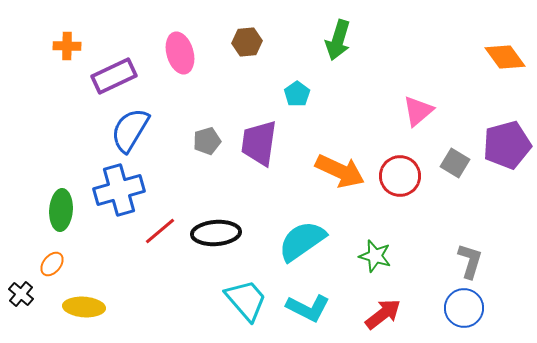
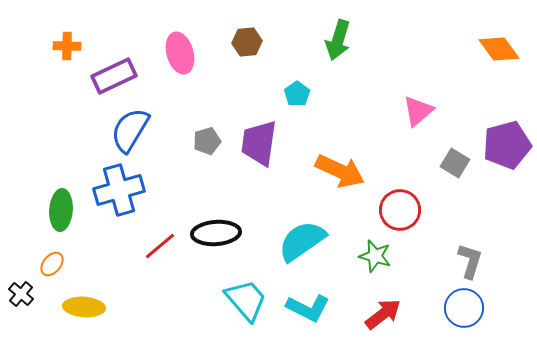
orange diamond: moved 6 px left, 8 px up
red circle: moved 34 px down
red line: moved 15 px down
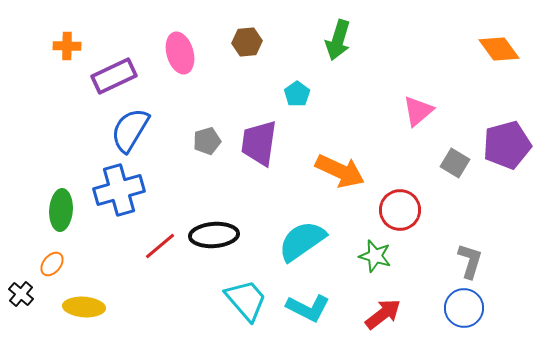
black ellipse: moved 2 px left, 2 px down
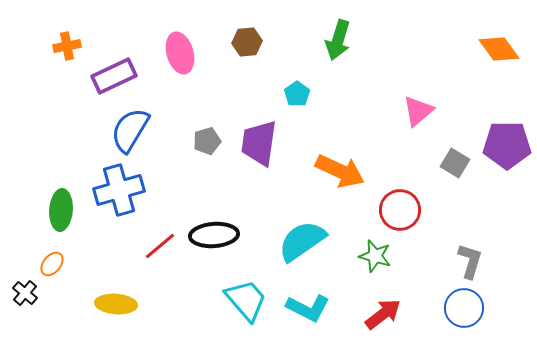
orange cross: rotated 12 degrees counterclockwise
purple pentagon: rotated 15 degrees clockwise
black cross: moved 4 px right, 1 px up
yellow ellipse: moved 32 px right, 3 px up
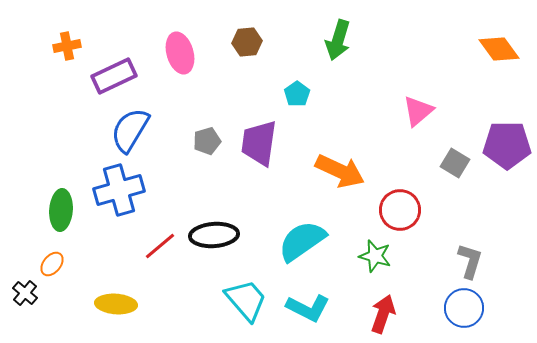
red arrow: rotated 33 degrees counterclockwise
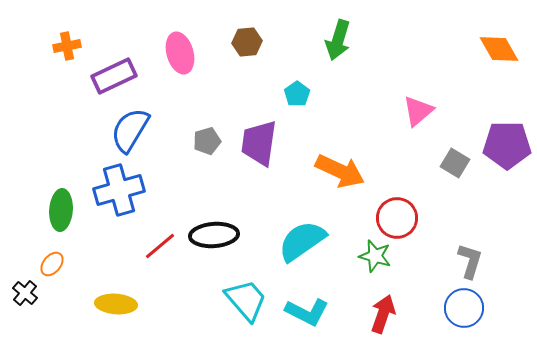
orange diamond: rotated 6 degrees clockwise
red circle: moved 3 px left, 8 px down
cyan L-shape: moved 1 px left, 4 px down
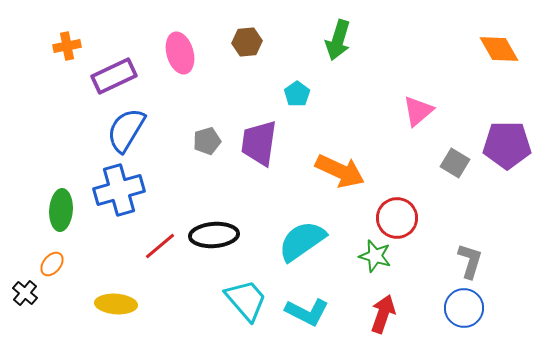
blue semicircle: moved 4 px left
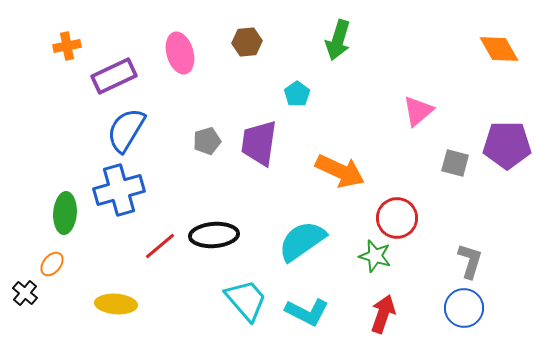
gray square: rotated 16 degrees counterclockwise
green ellipse: moved 4 px right, 3 px down
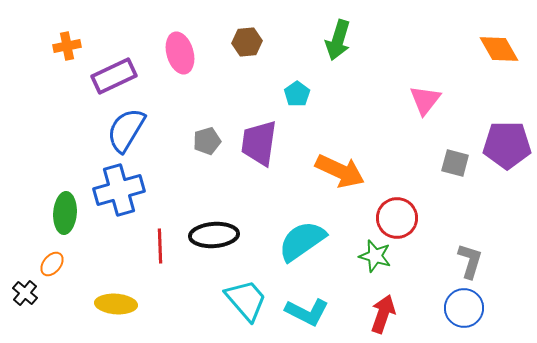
pink triangle: moved 7 px right, 11 px up; rotated 12 degrees counterclockwise
red line: rotated 52 degrees counterclockwise
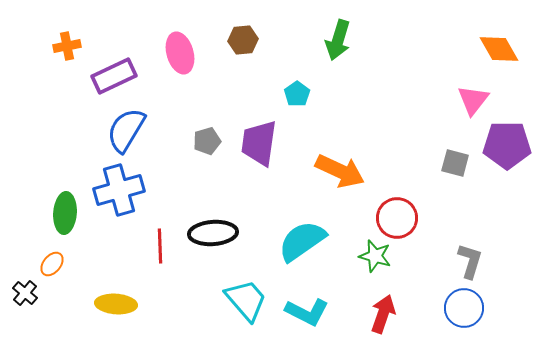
brown hexagon: moved 4 px left, 2 px up
pink triangle: moved 48 px right
black ellipse: moved 1 px left, 2 px up
